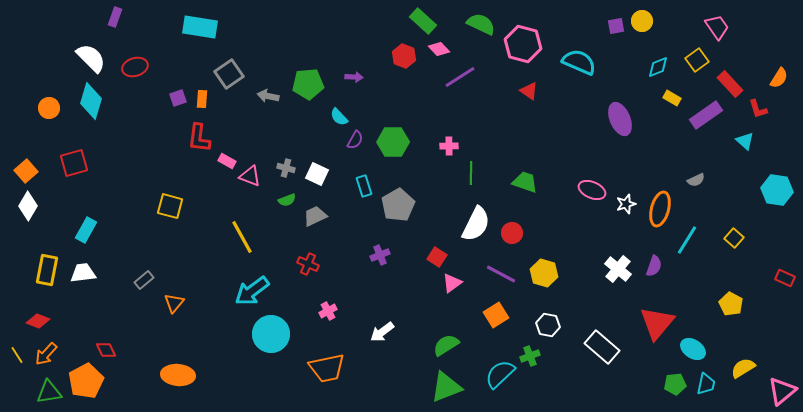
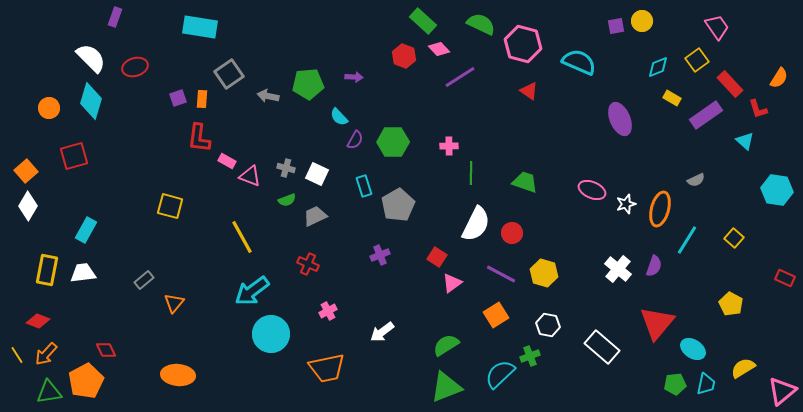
red square at (74, 163): moved 7 px up
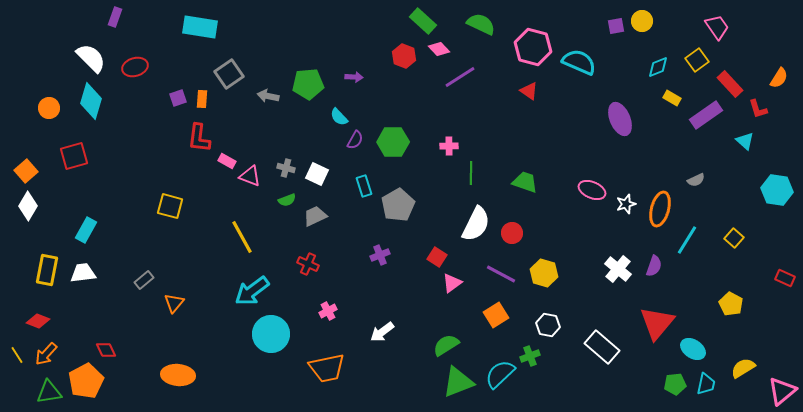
pink hexagon at (523, 44): moved 10 px right, 3 px down
green triangle at (446, 387): moved 12 px right, 5 px up
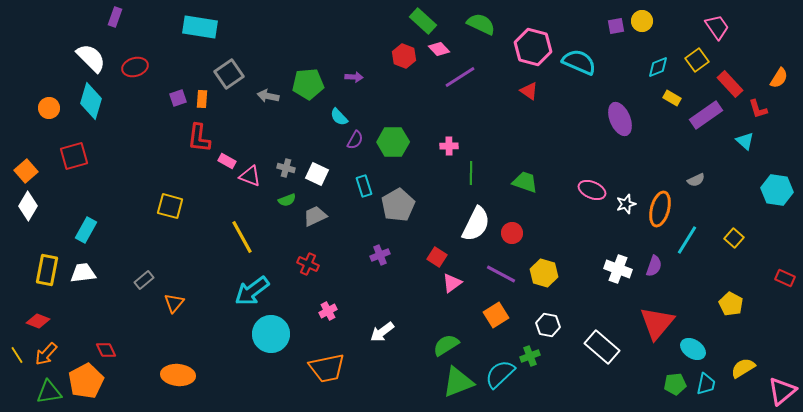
white cross at (618, 269): rotated 20 degrees counterclockwise
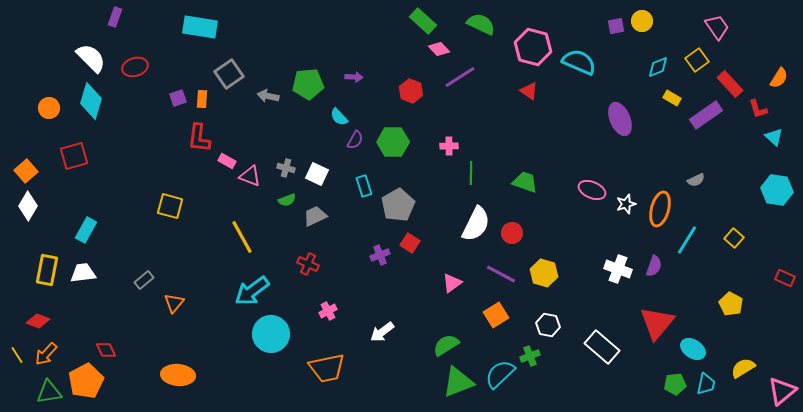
red hexagon at (404, 56): moved 7 px right, 35 px down
cyan triangle at (745, 141): moved 29 px right, 4 px up
red square at (437, 257): moved 27 px left, 14 px up
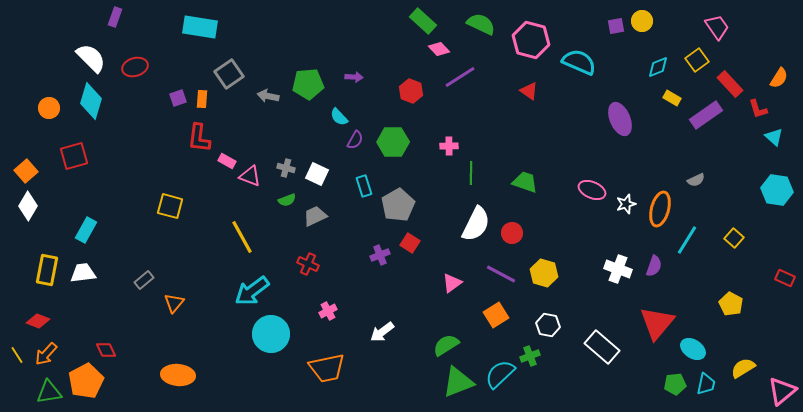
pink hexagon at (533, 47): moved 2 px left, 7 px up
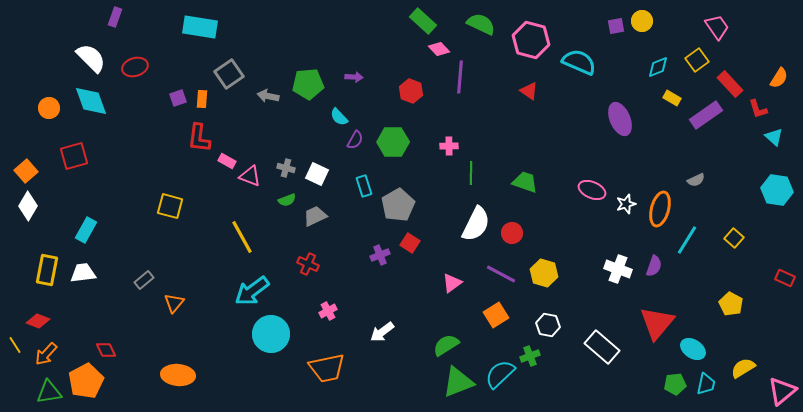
purple line at (460, 77): rotated 52 degrees counterclockwise
cyan diamond at (91, 101): rotated 36 degrees counterclockwise
yellow line at (17, 355): moved 2 px left, 10 px up
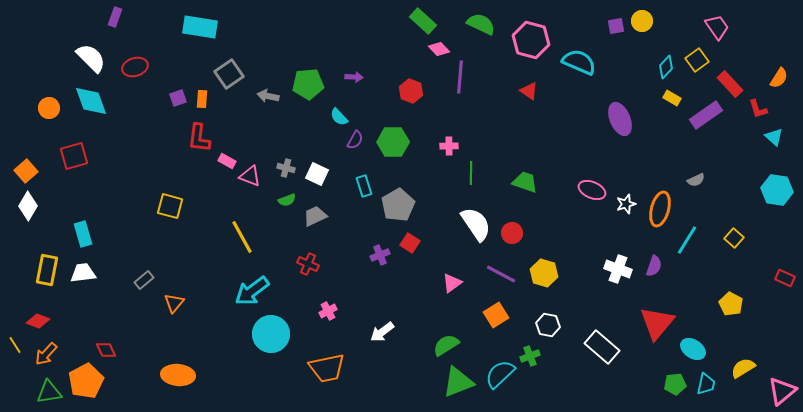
cyan diamond at (658, 67): moved 8 px right; rotated 25 degrees counterclockwise
white semicircle at (476, 224): rotated 60 degrees counterclockwise
cyan rectangle at (86, 230): moved 3 px left, 4 px down; rotated 45 degrees counterclockwise
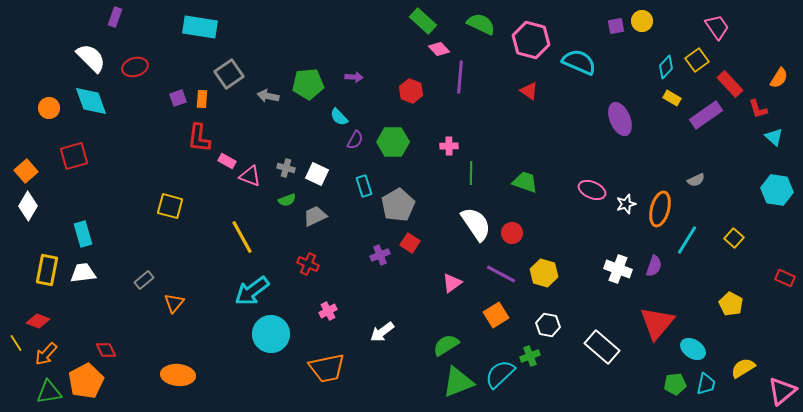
yellow line at (15, 345): moved 1 px right, 2 px up
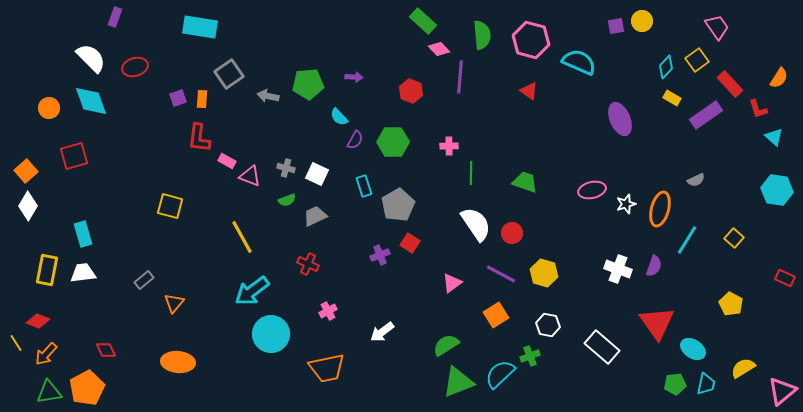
green semicircle at (481, 24): moved 1 px right, 11 px down; rotated 60 degrees clockwise
pink ellipse at (592, 190): rotated 36 degrees counterclockwise
red triangle at (657, 323): rotated 15 degrees counterclockwise
orange ellipse at (178, 375): moved 13 px up
orange pentagon at (86, 381): moved 1 px right, 7 px down
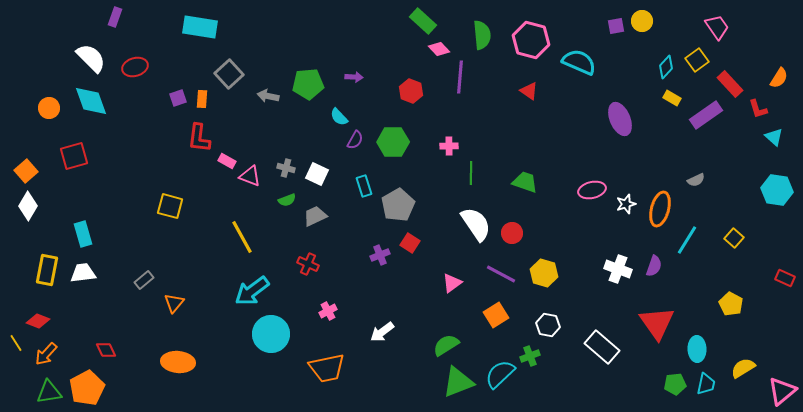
gray square at (229, 74): rotated 8 degrees counterclockwise
cyan ellipse at (693, 349): moved 4 px right; rotated 55 degrees clockwise
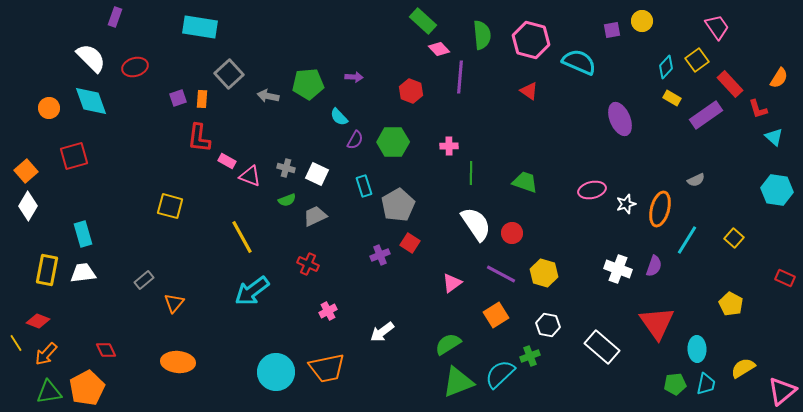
purple square at (616, 26): moved 4 px left, 4 px down
cyan circle at (271, 334): moved 5 px right, 38 px down
green semicircle at (446, 345): moved 2 px right, 1 px up
